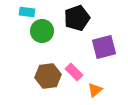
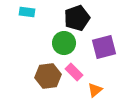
green circle: moved 22 px right, 12 px down
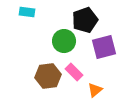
black pentagon: moved 8 px right, 2 px down
green circle: moved 2 px up
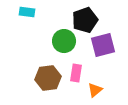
purple square: moved 1 px left, 2 px up
pink rectangle: moved 2 px right, 1 px down; rotated 54 degrees clockwise
brown hexagon: moved 2 px down
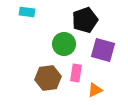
green circle: moved 3 px down
purple square: moved 5 px down; rotated 30 degrees clockwise
orange triangle: rotated 14 degrees clockwise
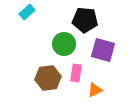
cyan rectangle: rotated 49 degrees counterclockwise
black pentagon: rotated 25 degrees clockwise
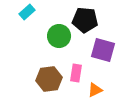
green circle: moved 5 px left, 8 px up
brown hexagon: moved 1 px right, 1 px down
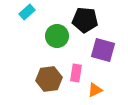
green circle: moved 2 px left
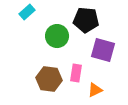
black pentagon: moved 1 px right
brown hexagon: rotated 15 degrees clockwise
